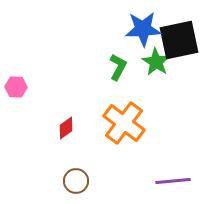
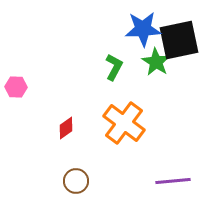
green L-shape: moved 4 px left
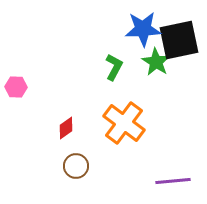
brown circle: moved 15 px up
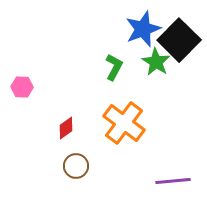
blue star: rotated 18 degrees counterclockwise
black square: rotated 33 degrees counterclockwise
pink hexagon: moved 6 px right
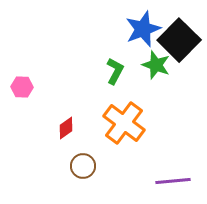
green star: moved 3 px down; rotated 12 degrees counterclockwise
green L-shape: moved 1 px right, 4 px down
brown circle: moved 7 px right
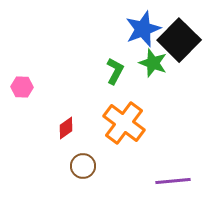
green star: moved 3 px left, 2 px up
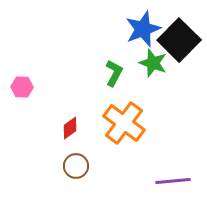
green L-shape: moved 1 px left, 2 px down
red diamond: moved 4 px right
brown circle: moved 7 px left
